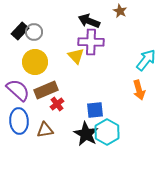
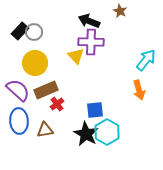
yellow circle: moved 1 px down
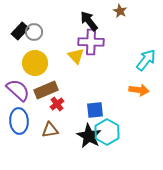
black arrow: rotated 30 degrees clockwise
orange arrow: rotated 66 degrees counterclockwise
brown triangle: moved 5 px right
black star: moved 3 px right, 2 px down
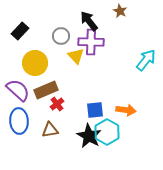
gray circle: moved 27 px right, 4 px down
orange arrow: moved 13 px left, 20 px down
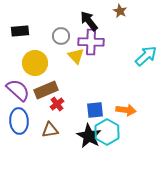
black rectangle: rotated 42 degrees clockwise
cyan arrow: moved 4 px up; rotated 10 degrees clockwise
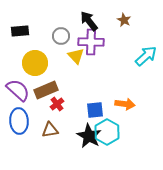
brown star: moved 4 px right, 9 px down
orange arrow: moved 1 px left, 6 px up
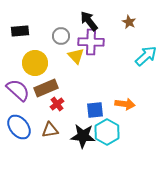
brown star: moved 5 px right, 2 px down
brown rectangle: moved 2 px up
blue ellipse: moved 6 px down; rotated 35 degrees counterclockwise
black star: moved 6 px left; rotated 25 degrees counterclockwise
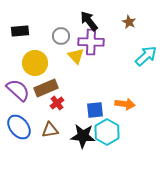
red cross: moved 1 px up
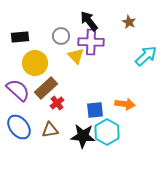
black rectangle: moved 6 px down
brown rectangle: rotated 20 degrees counterclockwise
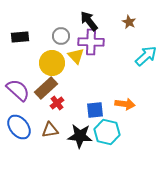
yellow circle: moved 17 px right
cyan hexagon: rotated 15 degrees counterclockwise
black star: moved 3 px left
